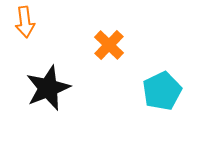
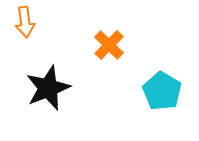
cyan pentagon: rotated 15 degrees counterclockwise
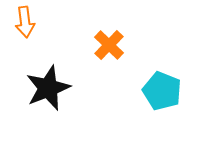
cyan pentagon: rotated 9 degrees counterclockwise
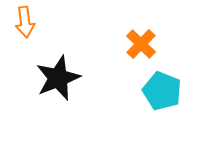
orange cross: moved 32 px right, 1 px up
black star: moved 10 px right, 10 px up
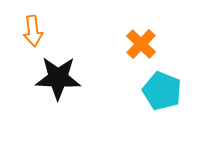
orange arrow: moved 8 px right, 9 px down
black star: rotated 24 degrees clockwise
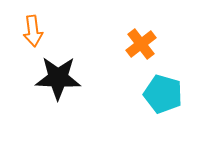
orange cross: rotated 8 degrees clockwise
cyan pentagon: moved 1 px right, 3 px down; rotated 6 degrees counterclockwise
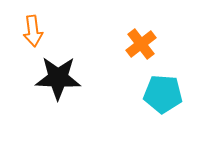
cyan pentagon: rotated 12 degrees counterclockwise
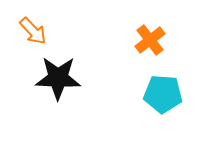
orange arrow: rotated 36 degrees counterclockwise
orange cross: moved 9 px right, 4 px up
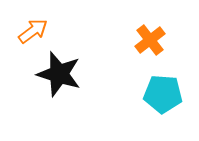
orange arrow: rotated 84 degrees counterclockwise
black star: moved 1 px right, 4 px up; rotated 15 degrees clockwise
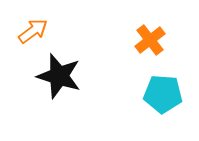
black star: moved 2 px down
